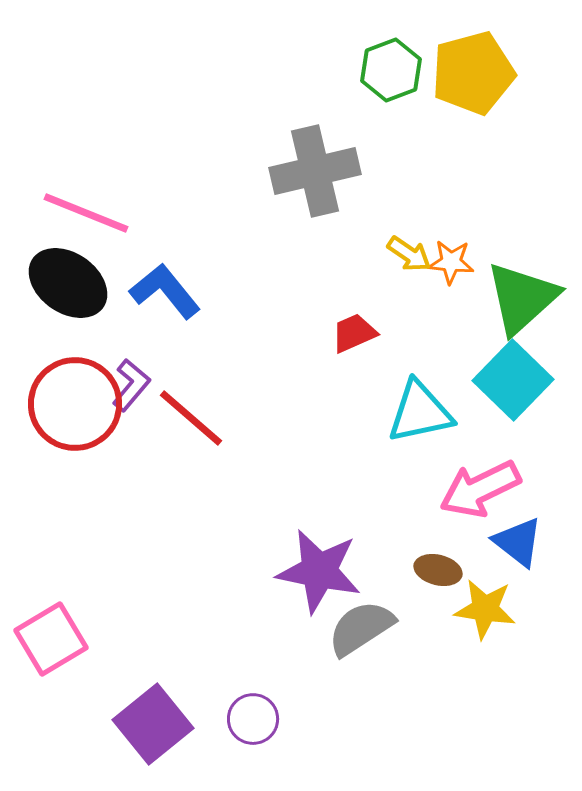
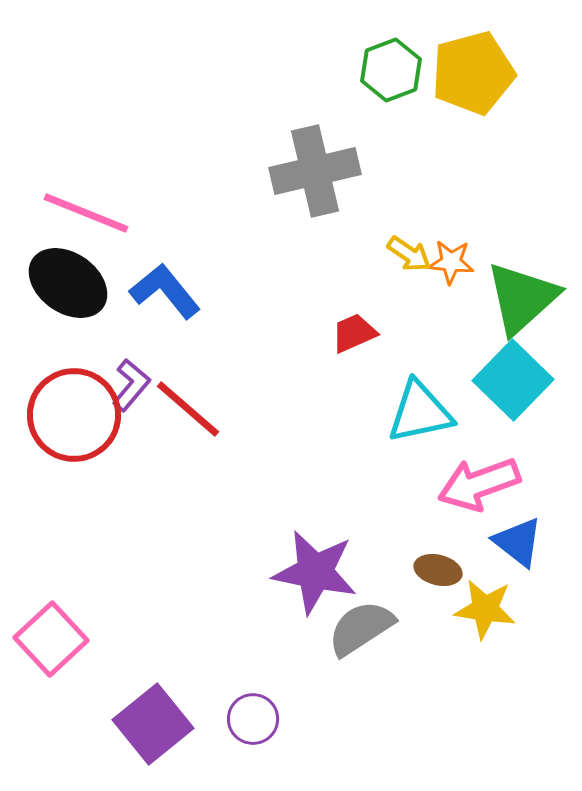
red circle: moved 1 px left, 11 px down
red line: moved 3 px left, 9 px up
pink arrow: moved 1 px left, 5 px up; rotated 6 degrees clockwise
purple star: moved 4 px left, 1 px down
pink square: rotated 12 degrees counterclockwise
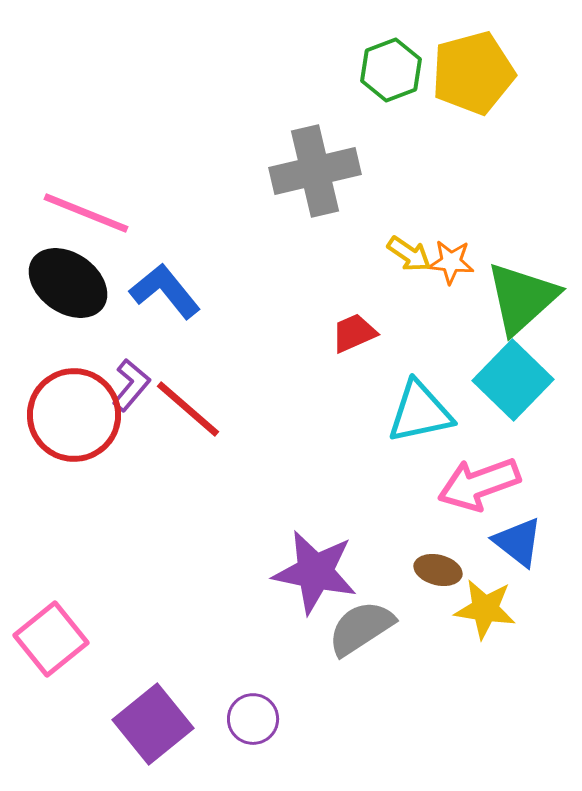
pink square: rotated 4 degrees clockwise
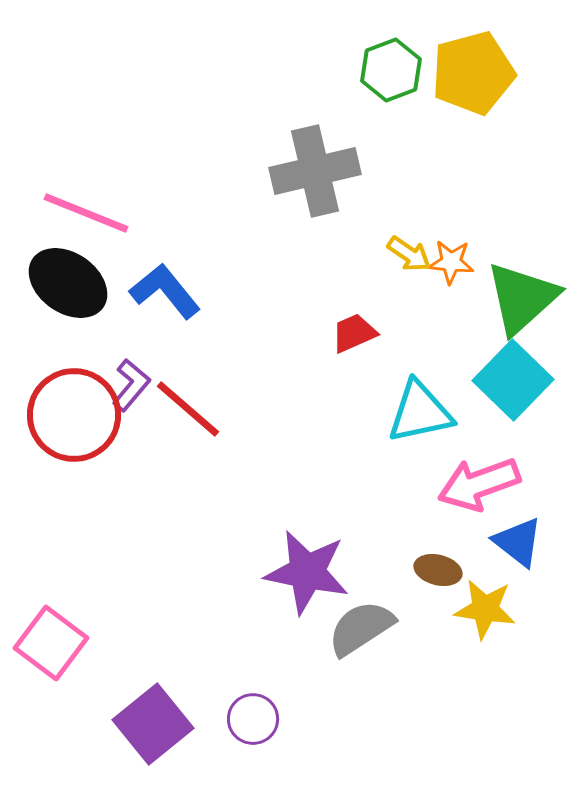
purple star: moved 8 px left
pink square: moved 4 px down; rotated 14 degrees counterclockwise
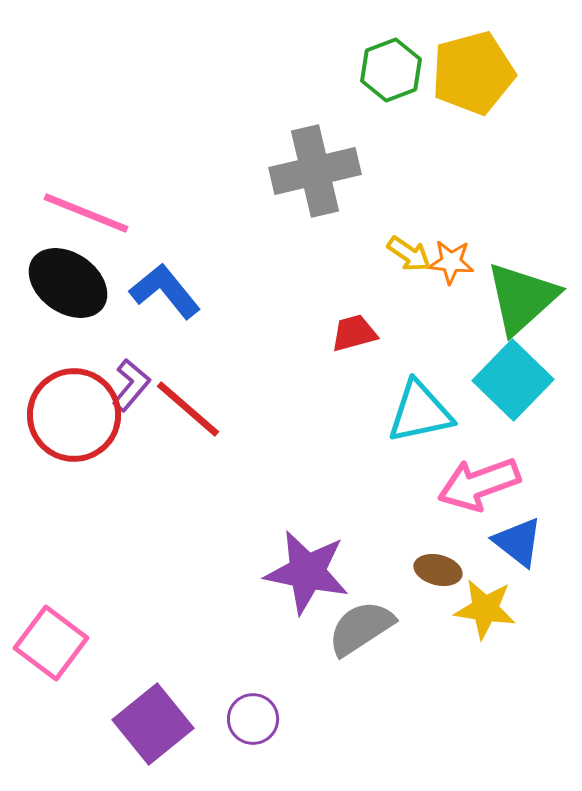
red trapezoid: rotated 9 degrees clockwise
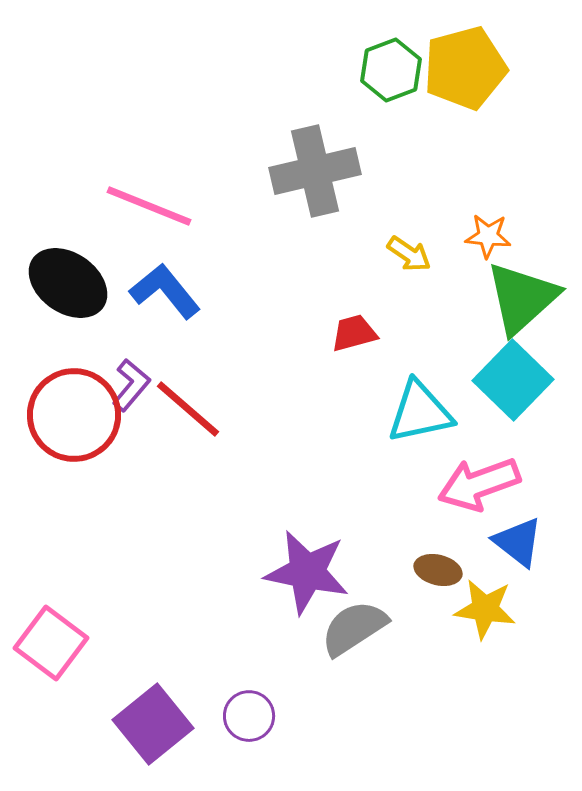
yellow pentagon: moved 8 px left, 5 px up
pink line: moved 63 px right, 7 px up
orange star: moved 37 px right, 26 px up
gray semicircle: moved 7 px left
purple circle: moved 4 px left, 3 px up
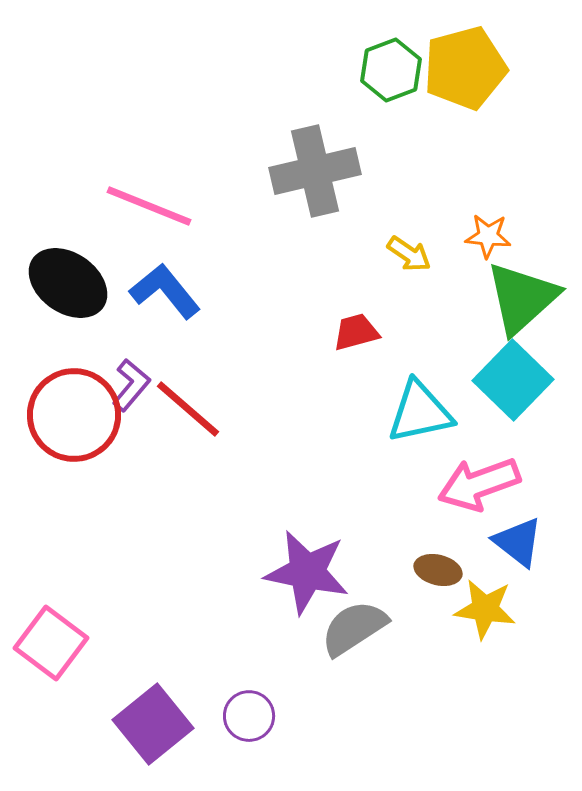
red trapezoid: moved 2 px right, 1 px up
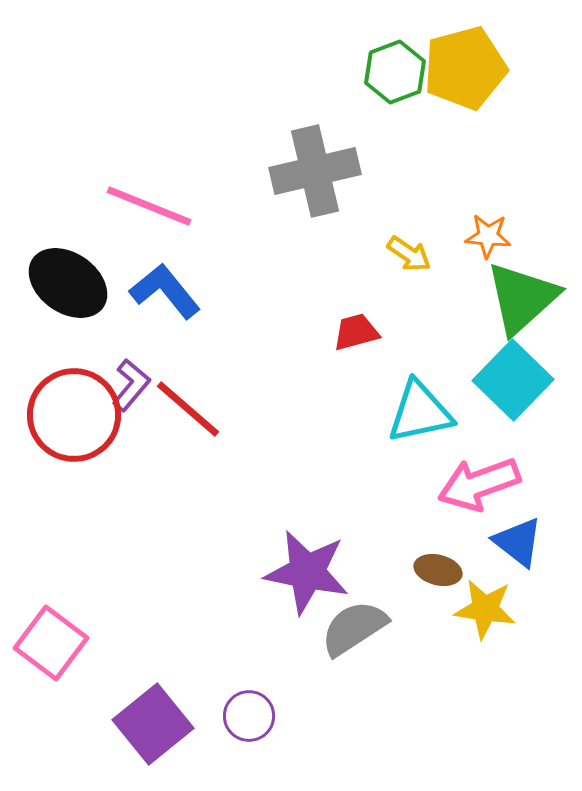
green hexagon: moved 4 px right, 2 px down
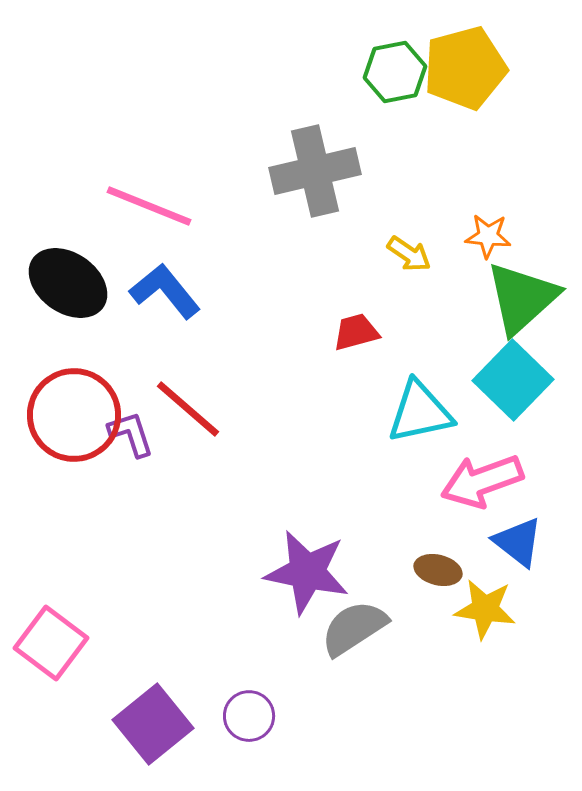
green hexagon: rotated 10 degrees clockwise
purple L-shape: moved 49 px down; rotated 58 degrees counterclockwise
pink arrow: moved 3 px right, 3 px up
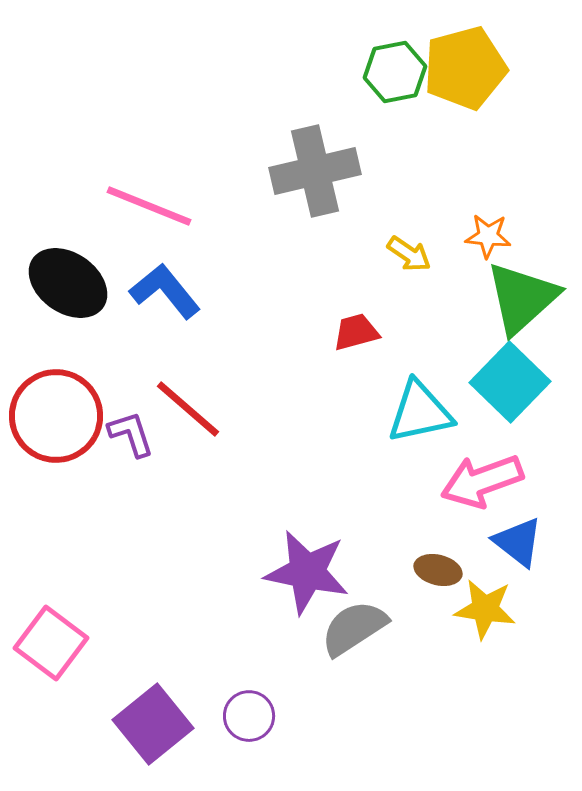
cyan square: moved 3 px left, 2 px down
red circle: moved 18 px left, 1 px down
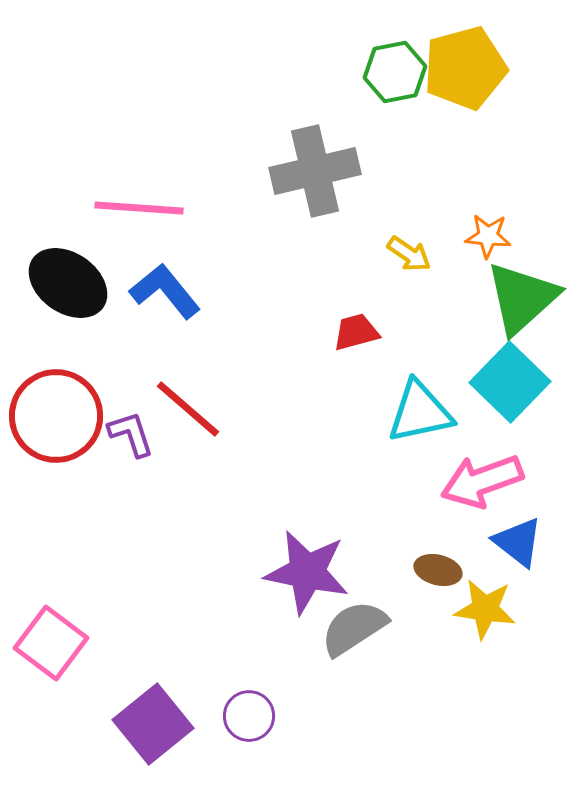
pink line: moved 10 px left, 2 px down; rotated 18 degrees counterclockwise
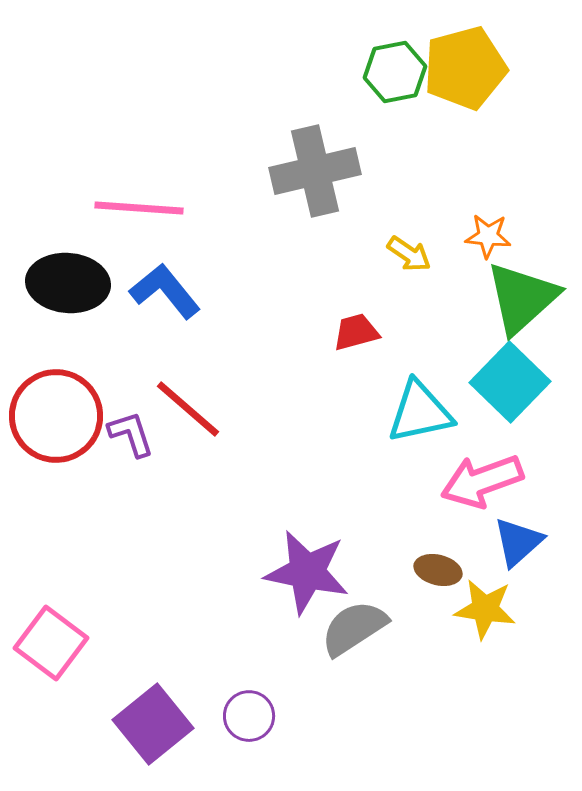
black ellipse: rotated 30 degrees counterclockwise
blue triangle: rotated 40 degrees clockwise
